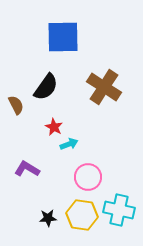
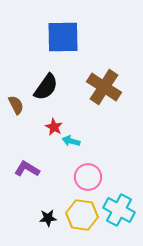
cyan arrow: moved 2 px right, 3 px up; rotated 144 degrees counterclockwise
cyan cross: rotated 16 degrees clockwise
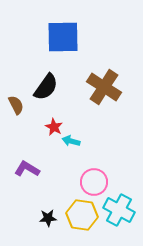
pink circle: moved 6 px right, 5 px down
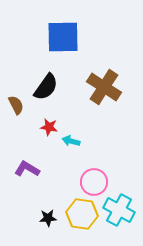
red star: moved 5 px left; rotated 18 degrees counterclockwise
yellow hexagon: moved 1 px up
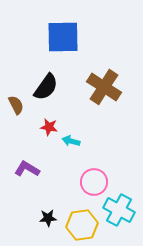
yellow hexagon: moved 11 px down; rotated 16 degrees counterclockwise
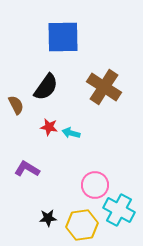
cyan arrow: moved 8 px up
pink circle: moved 1 px right, 3 px down
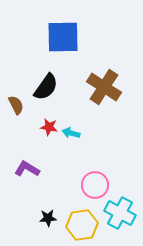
cyan cross: moved 1 px right, 3 px down
